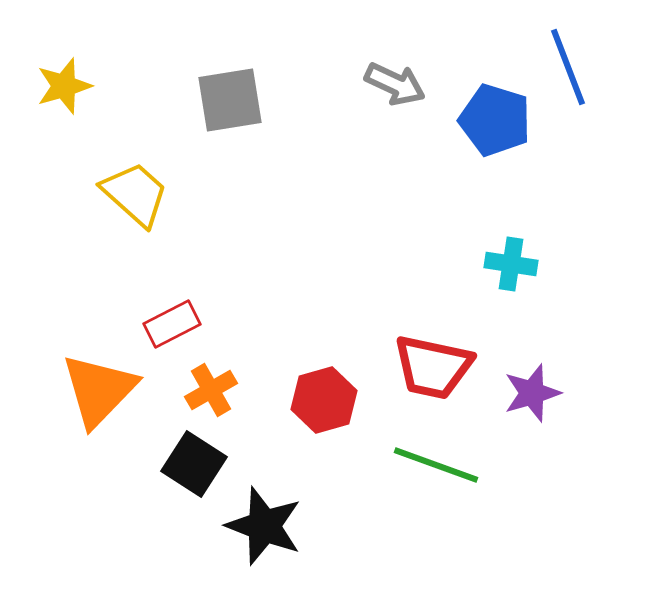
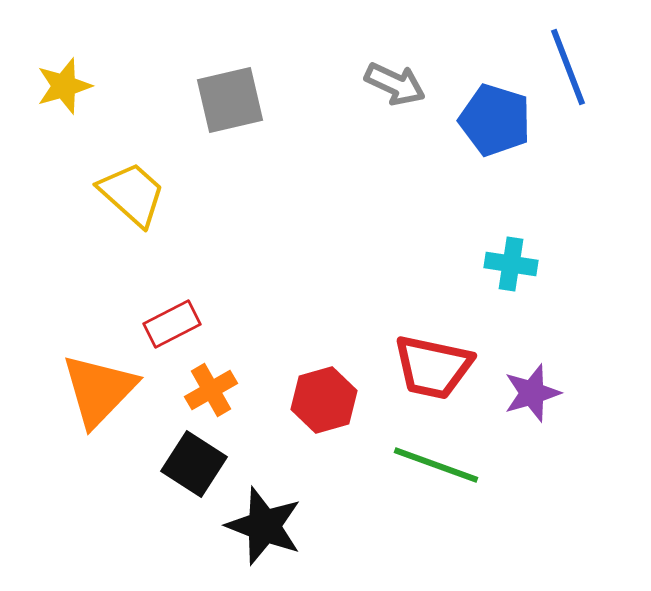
gray square: rotated 4 degrees counterclockwise
yellow trapezoid: moved 3 px left
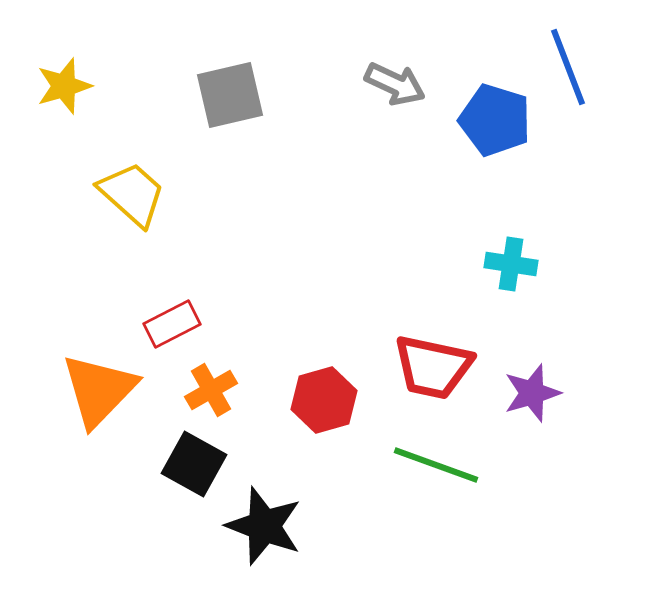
gray square: moved 5 px up
black square: rotated 4 degrees counterclockwise
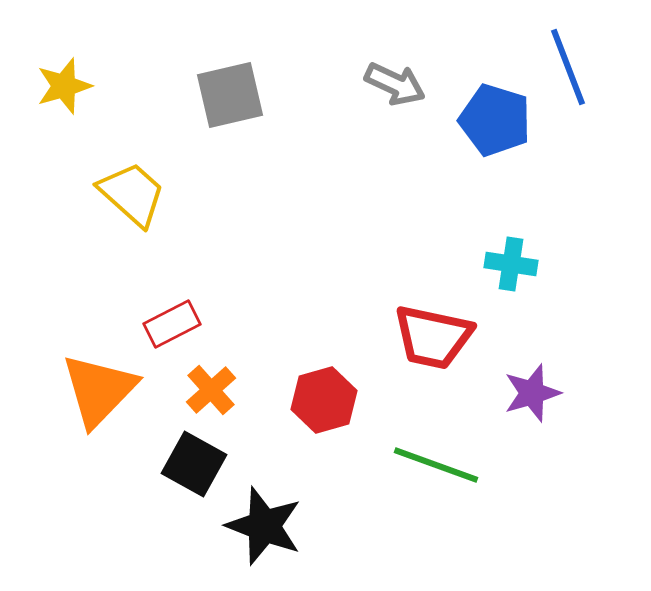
red trapezoid: moved 30 px up
orange cross: rotated 12 degrees counterclockwise
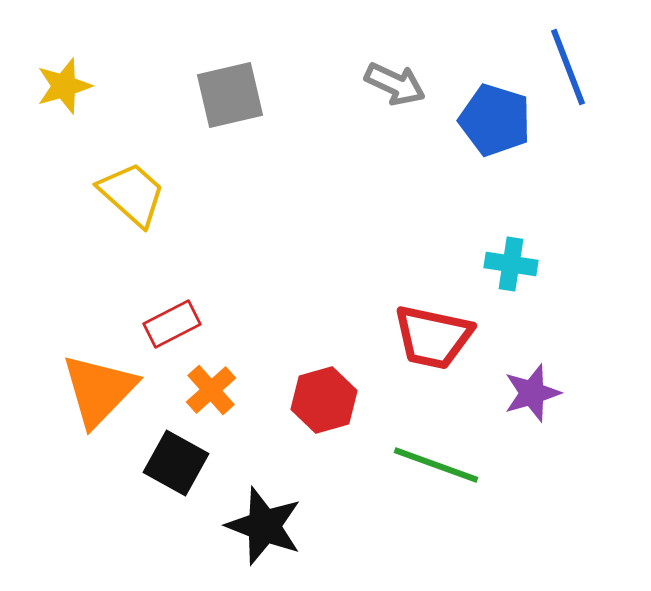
black square: moved 18 px left, 1 px up
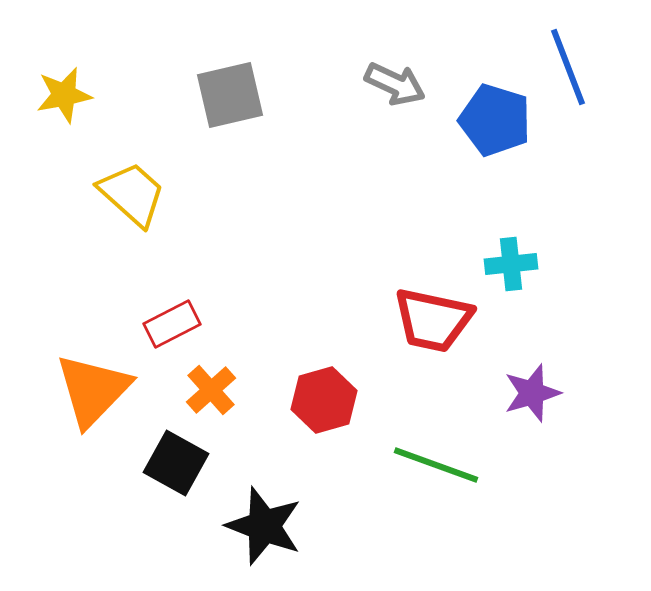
yellow star: moved 9 px down; rotated 6 degrees clockwise
cyan cross: rotated 15 degrees counterclockwise
red trapezoid: moved 17 px up
orange triangle: moved 6 px left
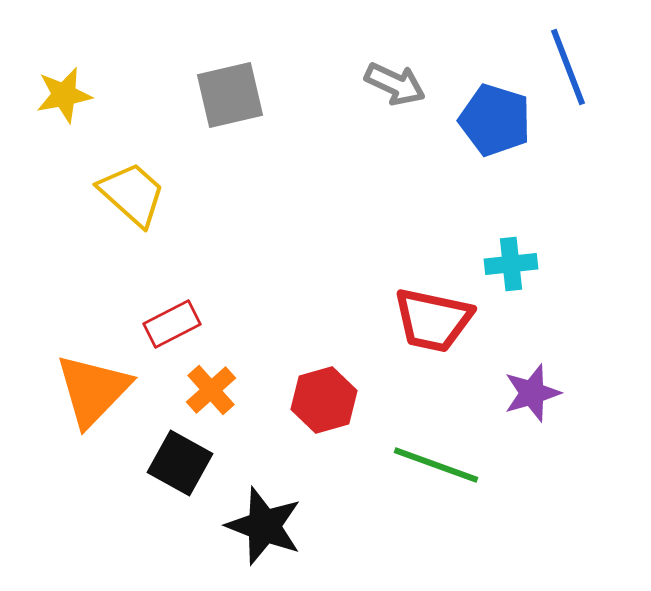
black square: moved 4 px right
